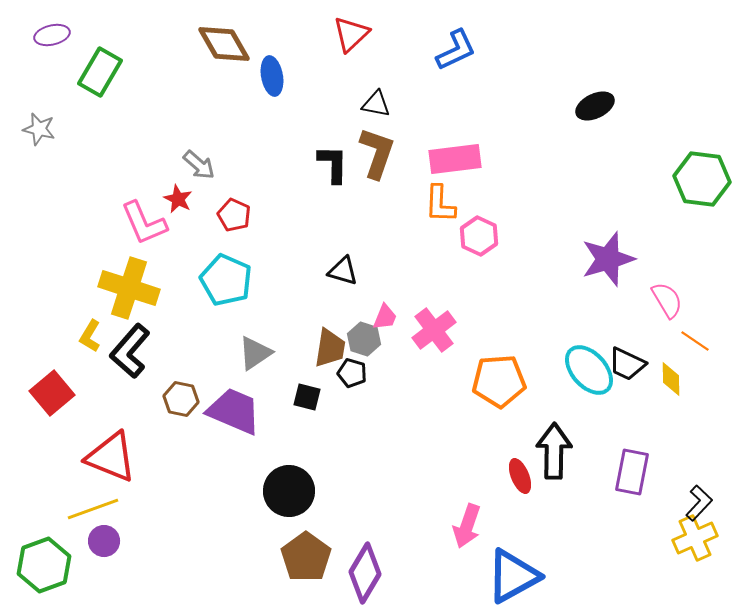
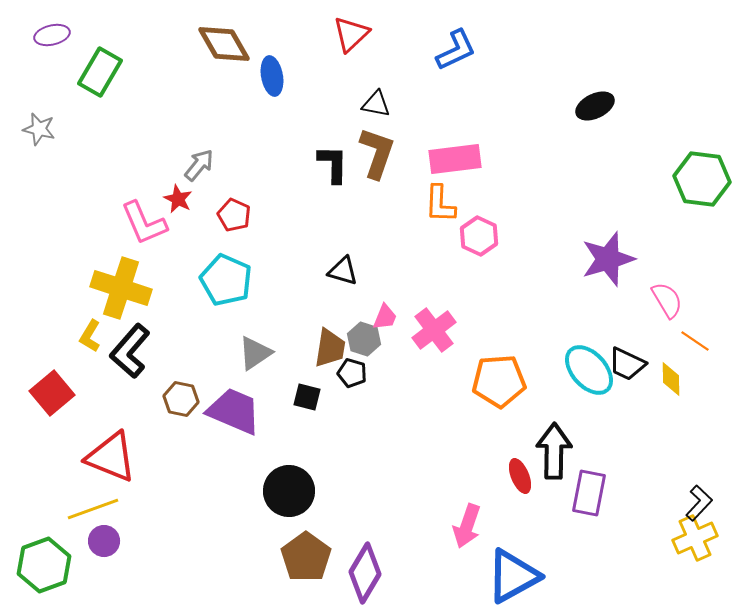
gray arrow at (199, 165): rotated 92 degrees counterclockwise
yellow cross at (129, 288): moved 8 px left
purple rectangle at (632, 472): moved 43 px left, 21 px down
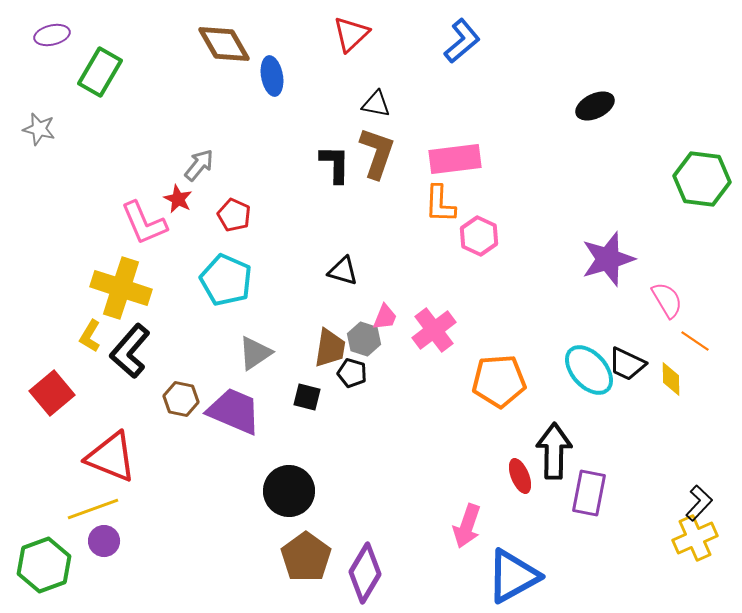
blue L-shape at (456, 50): moved 6 px right, 9 px up; rotated 15 degrees counterclockwise
black L-shape at (333, 164): moved 2 px right
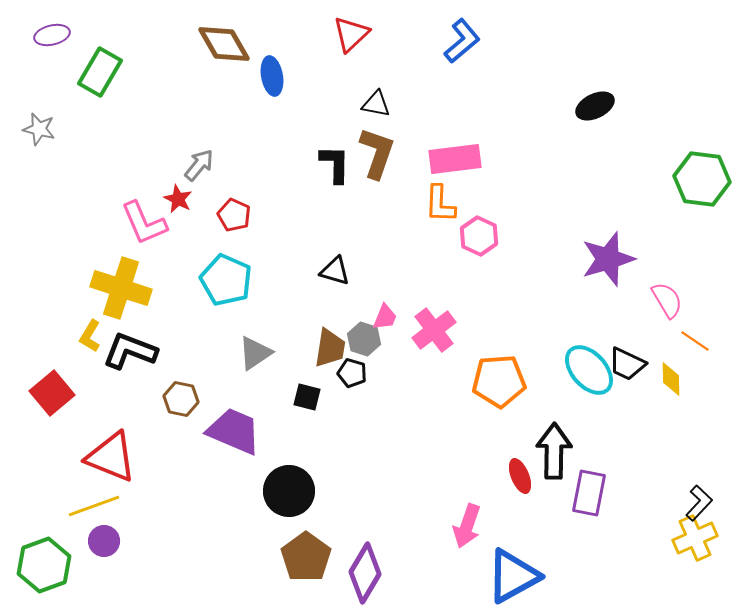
black triangle at (343, 271): moved 8 px left
black L-shape at (130, 351): rotated 70 degrees clockwise
purple trapezoid at (234, 411): moved 20 px down
yellow line at (93, 509): moved 1 px right, 3 px up
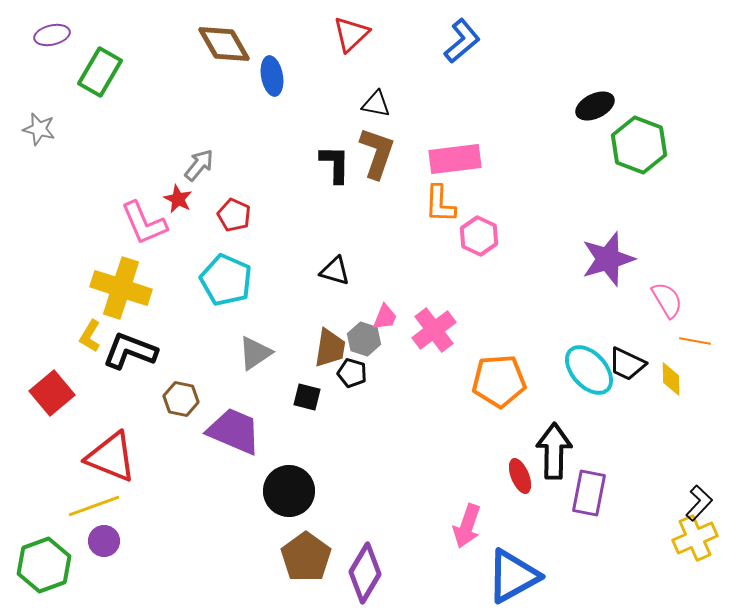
green hexagon at (702, 179): moved 63 px left, 34 px up; rotated 14 degrees clockwise
orange line at (695, 341): rotated 24 degrees counterclockwise
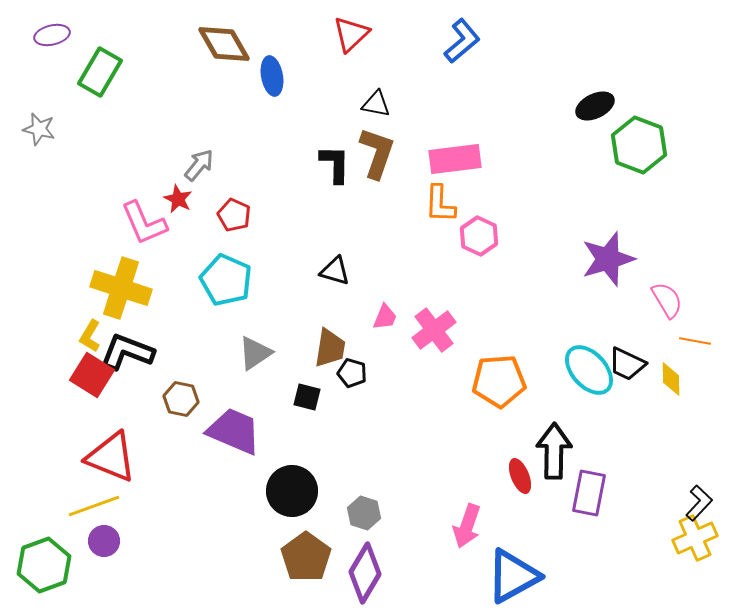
gray hexagon at (364, 339): moved 174 px down
black L-shape at (130, 351): moved 3 px left, 1 px down
red square at (52, 393): moved 40 px right, 18 px up; rotated 18 degrees counterclockwise
black circle at (289, 491): moved 3 px right
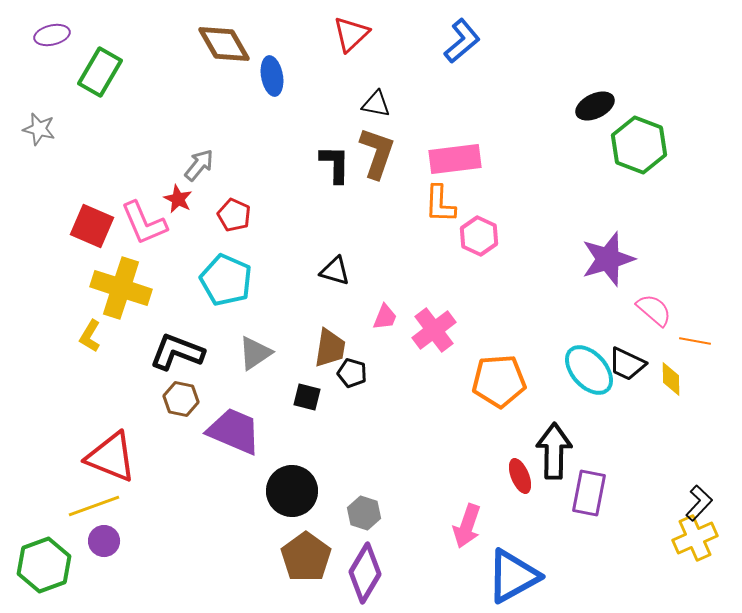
pink semicircle at (667, 300): moved 13 px left, 10 px down; rotated 18 degrees counterclockwise
black L-shape at (127, 352): moved 50 px right
red square at (92, 375): moved 149 px up; rotated 9 degrees counterclockwise
